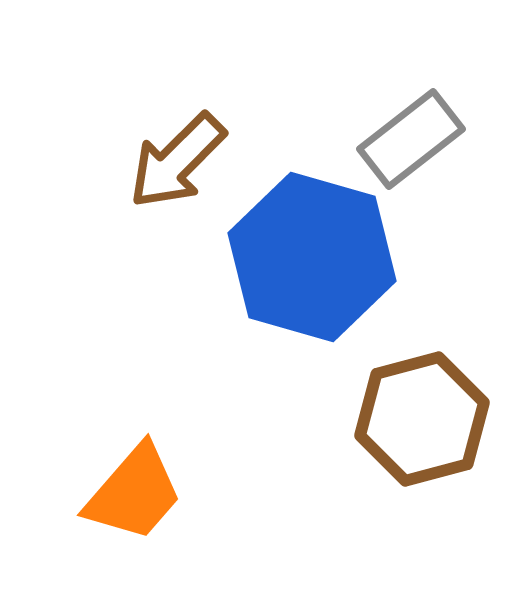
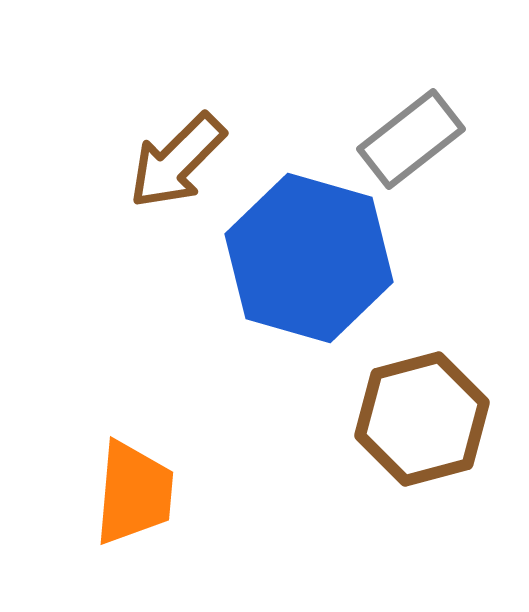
blue hexagon: moved 3 px left, 1 px down
orange trapezoid: rotated 36 degrees counterclockwise
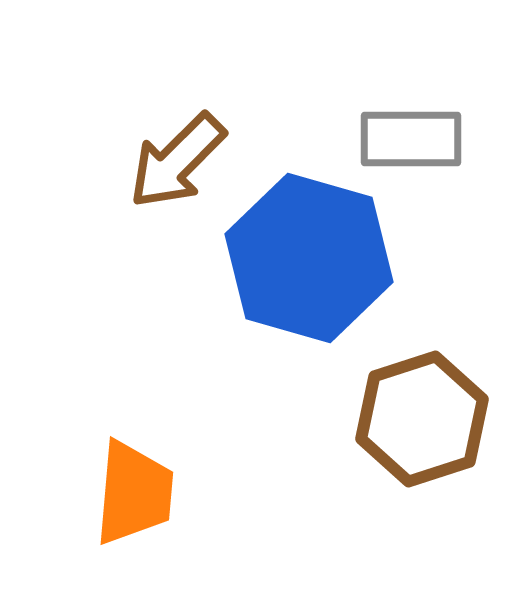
gray rectangle: rotated 38 degrees clockwise
brown hexagon: rotated 3 degrees counterclockwise
